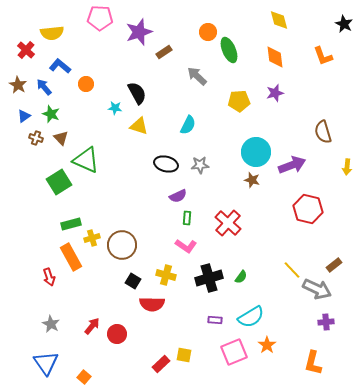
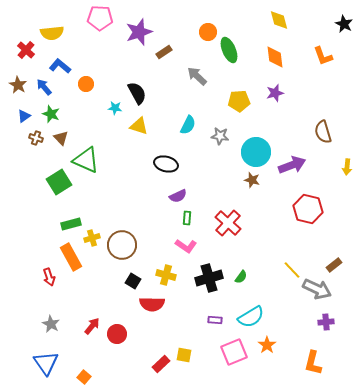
gray star at (200, 165): moved 20 px right, 29 px up; rotated 12 degrees clockwise
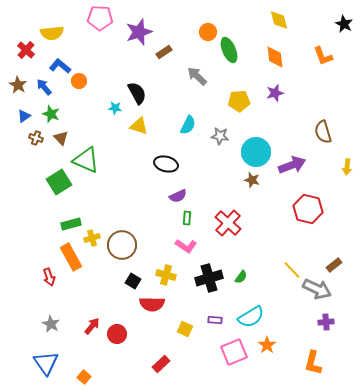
orange circle at (86, 84): moved 7 px left, 3 px up
yellow square at (184, 355): moved 1 px right, 26 px up; rotated 14 degrees clockwise
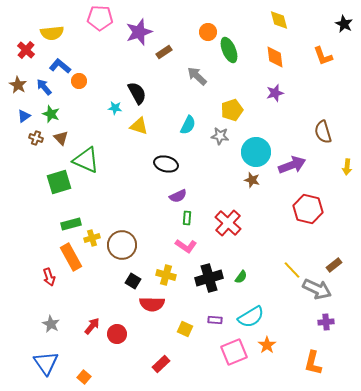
yellow pentagon at (239, 101): moved 7 px left, 9 px down; rotated 15 degrees counterclockwise
green square at (59, 182): rotated 15 degrees clockwise
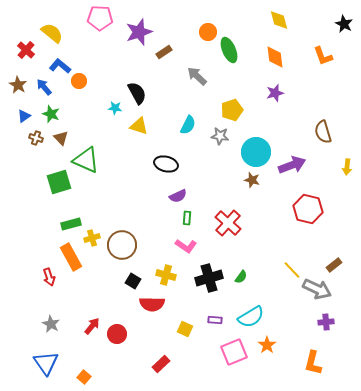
yellow semicircle at (52, 33): rotated 135 degrees counterclockwise
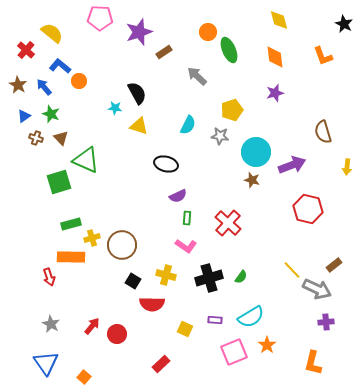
orange rectangle at (71, 257): rotated 60 degrees counterclockwise
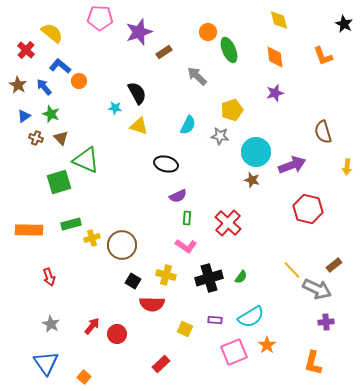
orange rectangle at (71, 257): moved 42 px left, 27 px up
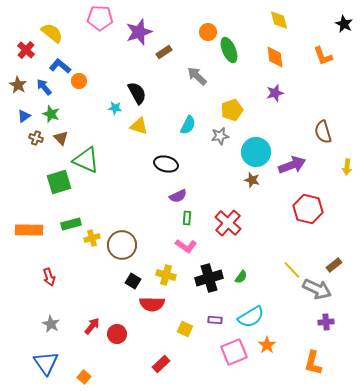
gray star at (220, 136): rotated 18 degrees counterclockwise
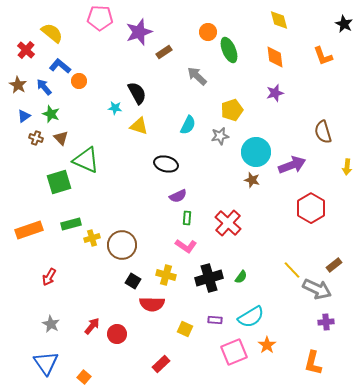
red hexagon at (308, 209): moved 3 px right, 1 px up; rotated 16 degrees clockwise
orange rectangle at (29, 230): rotated 20 degrees counterclockwise
red arrow at (49, 277): rotated 48 degrees clockwise
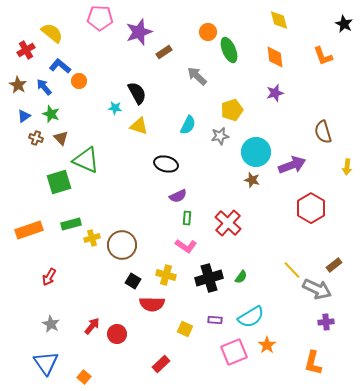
red cross at (26, 50): rotated 18 degrees clockwise
